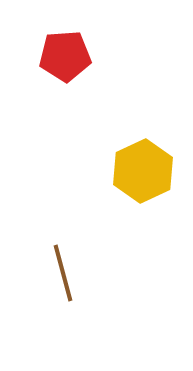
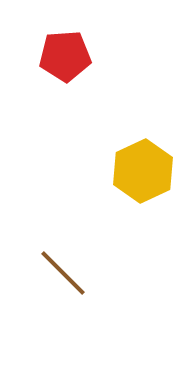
brown line: rotated 30 degrees counterclockwise
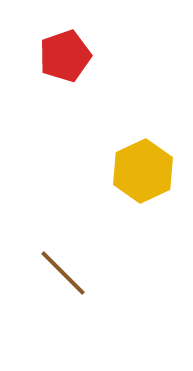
red pentagon: rotated 15 degrees counterclockwise
